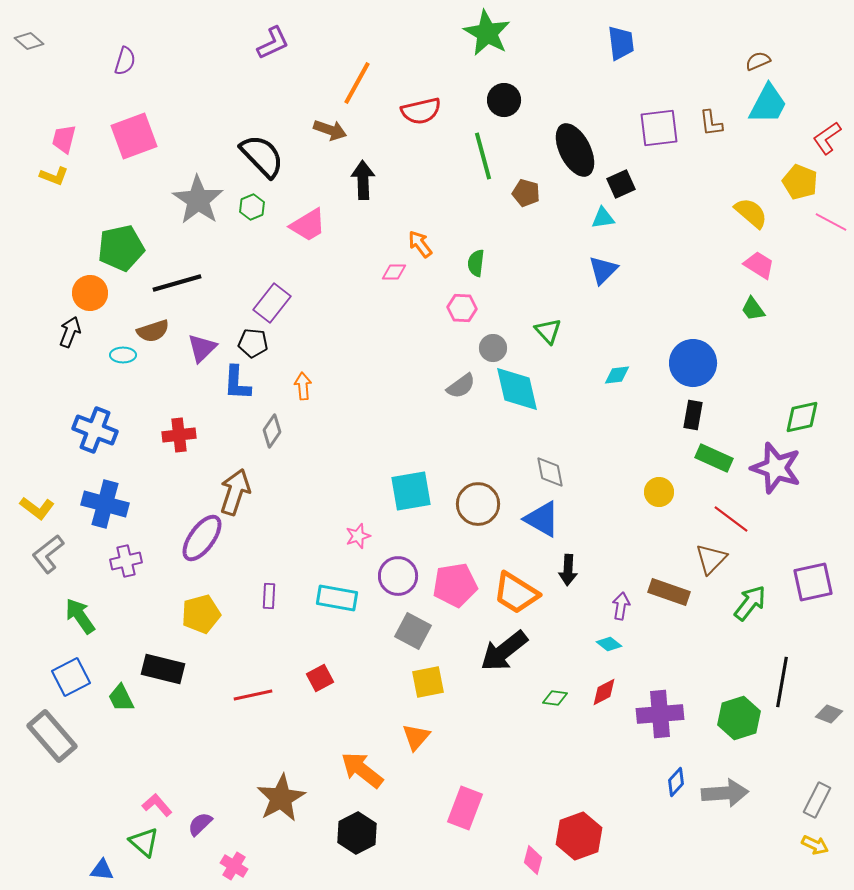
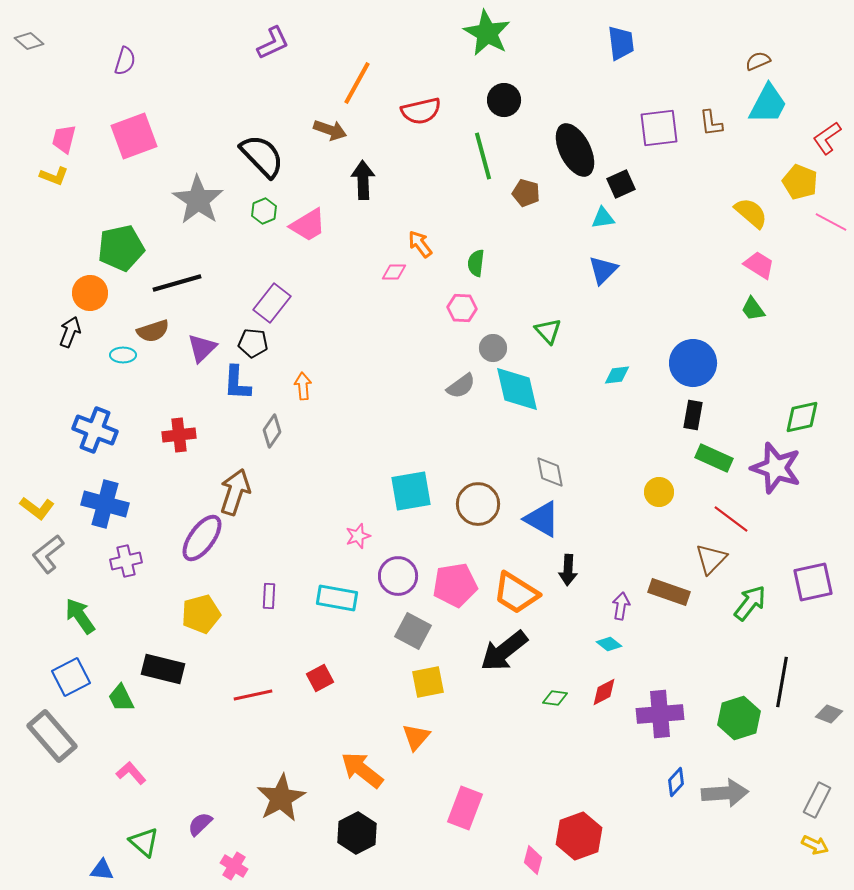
green hexagon at (252, 207): moved 12 px right, 4 px down
pink L-shape at (157, 805): moved 26 px left, 32 px up
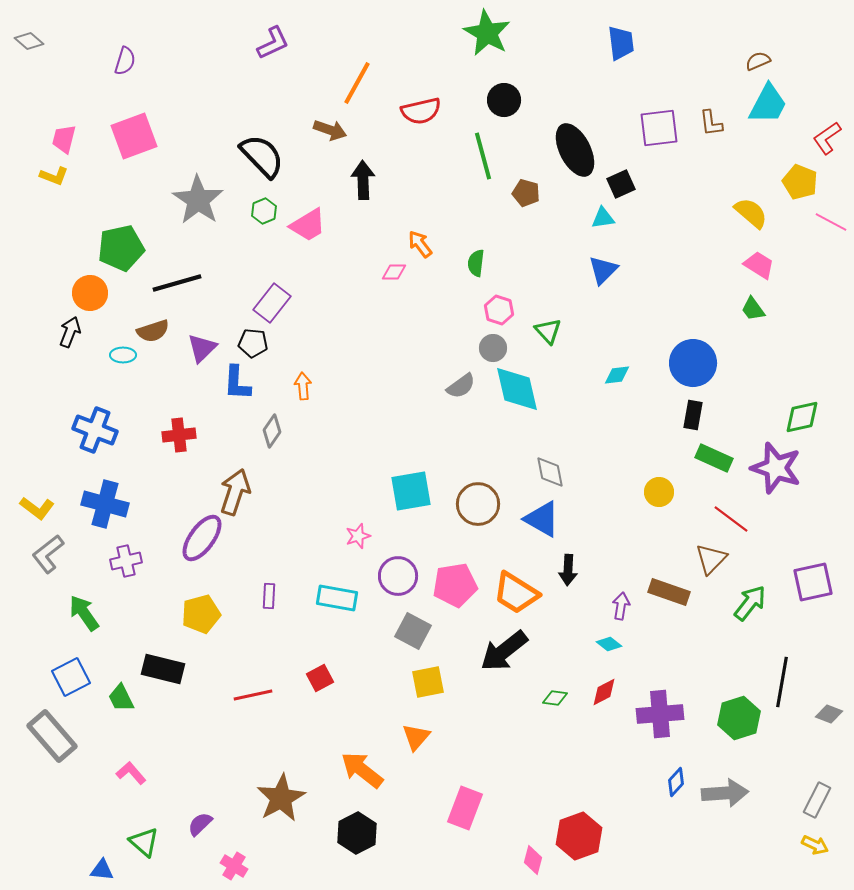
pink hexagon at (462, 308): moved 37 px right, 2 px down; rotated 16 degrees clockwise
green arrow at (80, 616): moved 4 px right, 3 px up
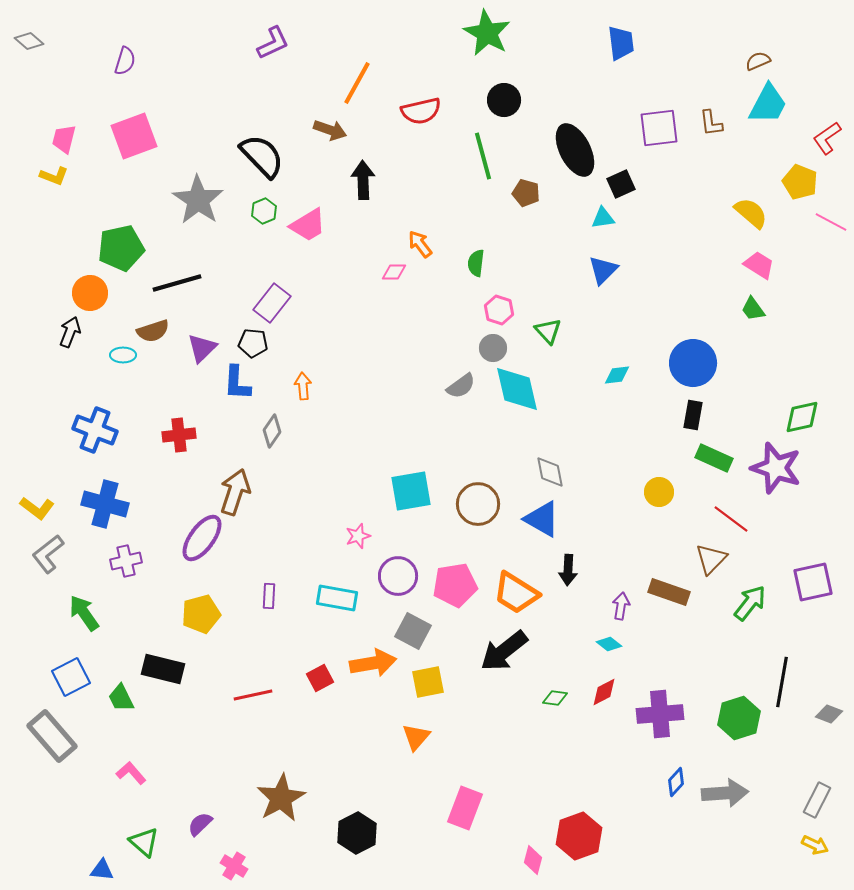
orange arrow at (362, 770): moved 11 px right, 107 px up; rotated 132 degrees clockwise
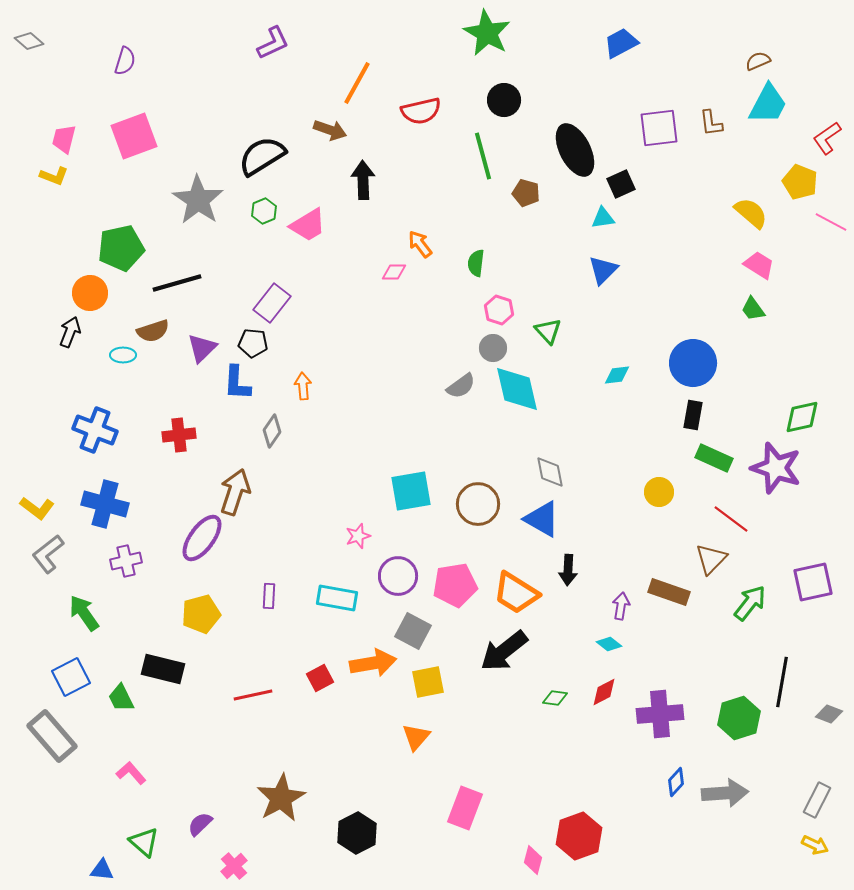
blue trapezoid at (621, 43): rotated 111 degrees counterclockwise
black semicircle at (262, 156): rotated 78 degrees counterclockwise
pink cross at (234, 866): rotated 16 degrees clockwise
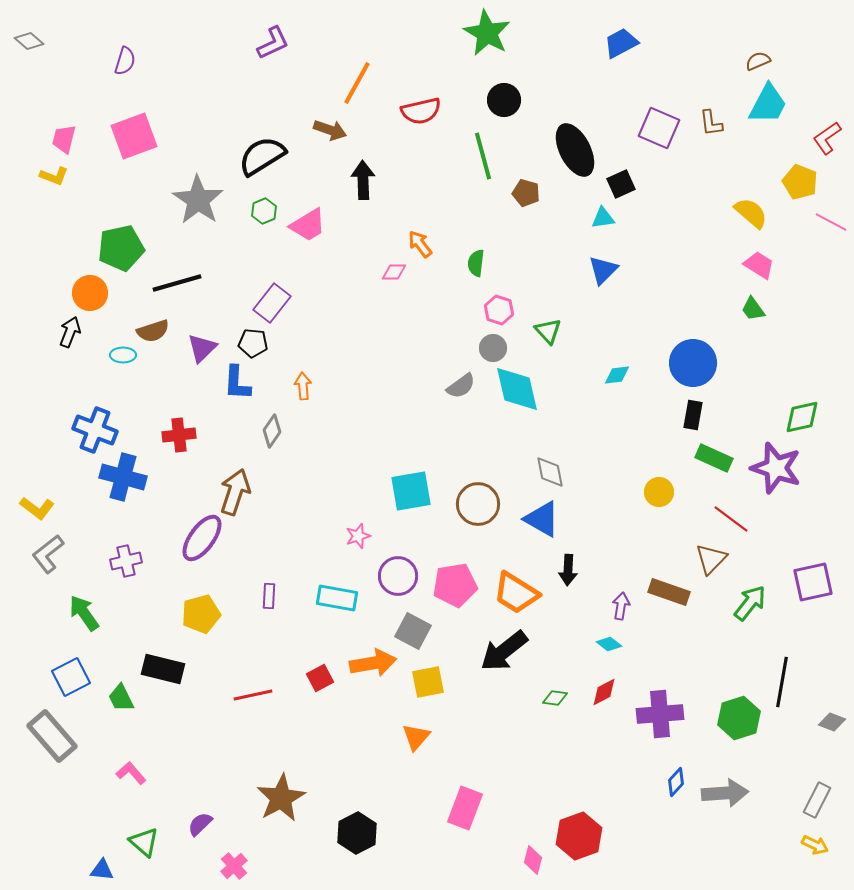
purple square at (659, 128): rotated 30 degrees clockwise
blue cross at (105, 504): moved 18 px right, 27 px up
gray diamond at (829, 714): moved 3 px right, 8 px down
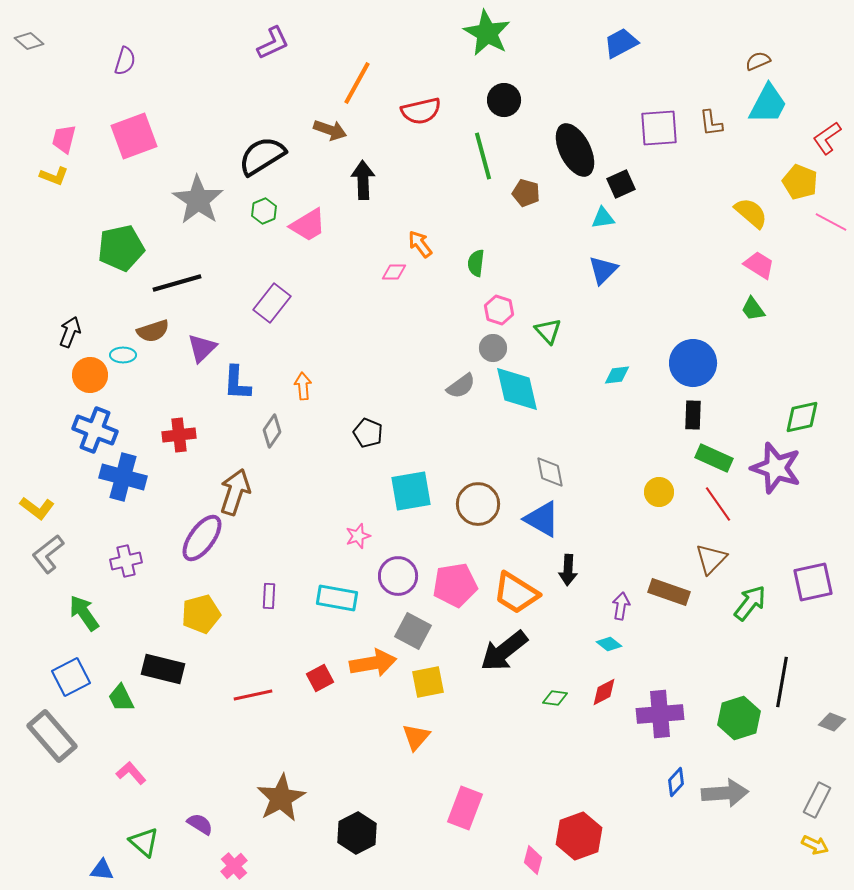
purple square at (659, 128): rotated 27 degrees counterclockwise
orange circle at (90, 293): moved 82 px down
black pentagon at (253, 343): moved 115 px right, 90 px down; rotated 16 degrees clockwise
black rectangle at (693, 415): rotated 8 degrees counterclockwise
red line at (731, 519): moved 13 px left, 15 px up; rotated 18 degrees clockwise
purple semicircle at (200, 824): rotated 76 degrees clockwise
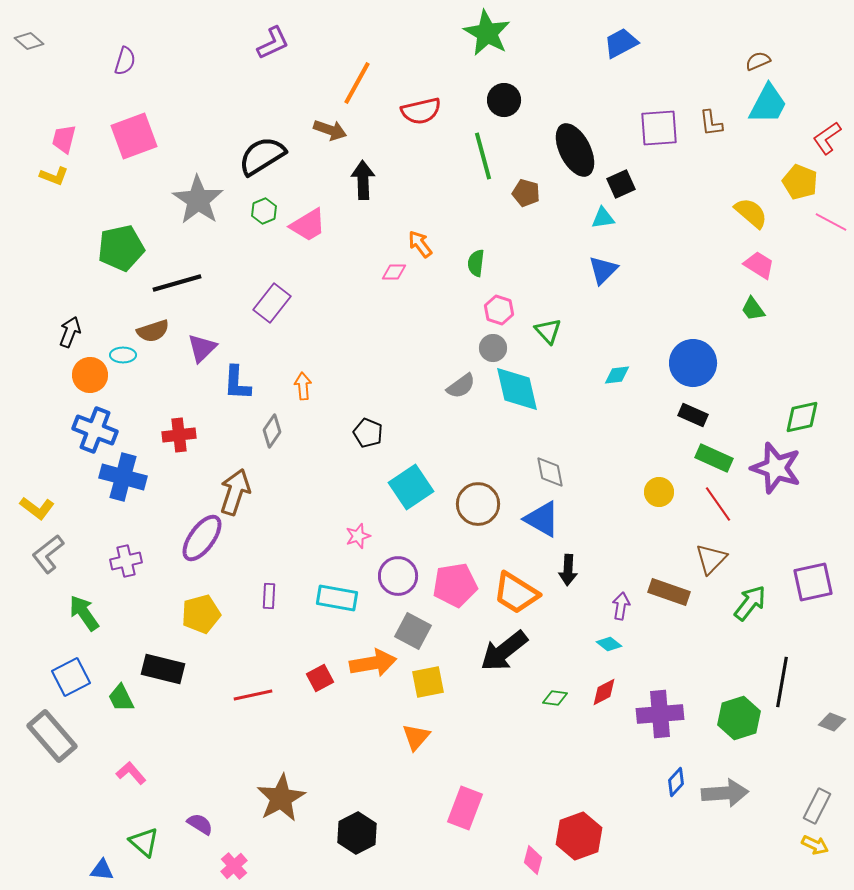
black rectangle at (693, 415): rotated 68 degrees counterclockwise
cyan square at (411, 491): moved 4 px up; rotated 24 degrees counterclockwise
gray rectangle at (817, 800): moved 6 px down
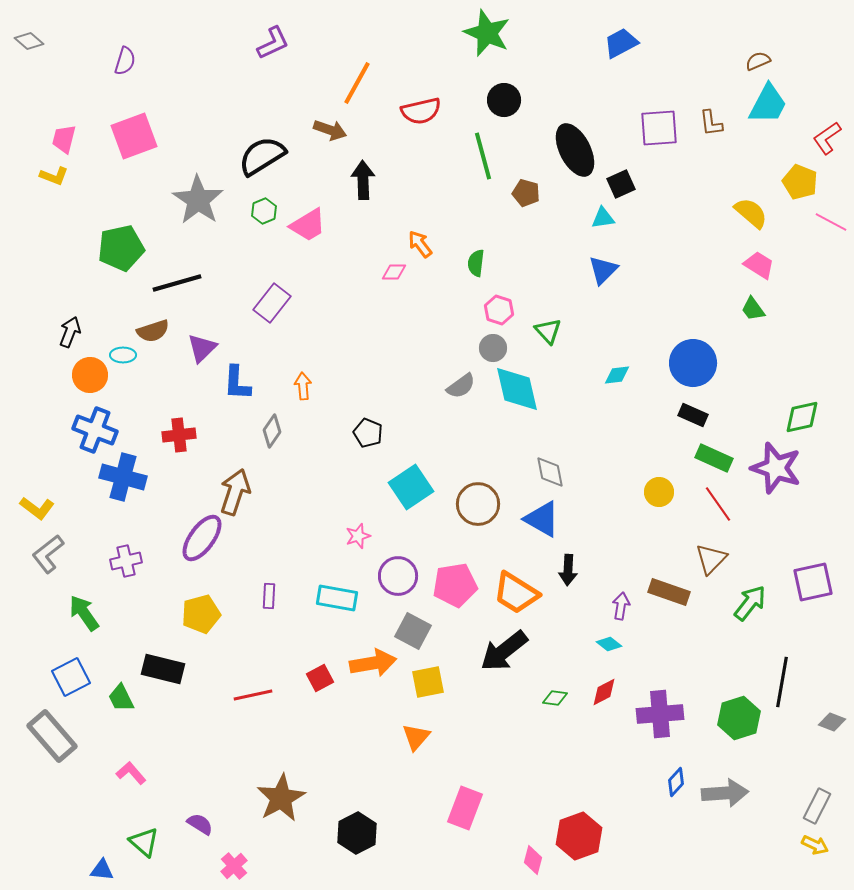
green star at (487, 33): rotated 6 degrees counterclockwise
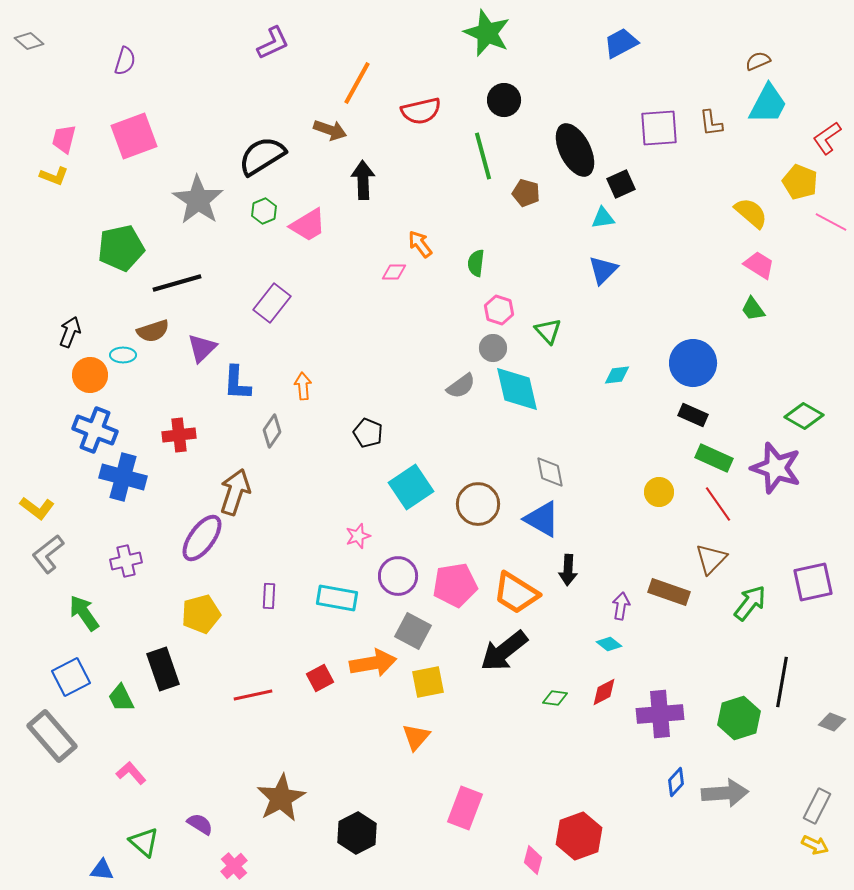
green diamond at (802, 417): moved 2 px right, 1 px up; rotated 42 degrees clockwise
black rectangle at (163, 669): rotated 57 degrees clockwise
